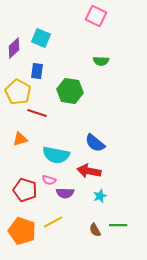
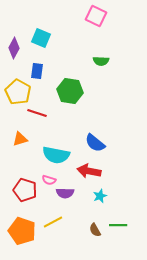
purple diamond: rotated 20 degrees counterclockwise
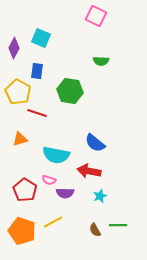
red pentagon: rotated 15 degrees clockwise
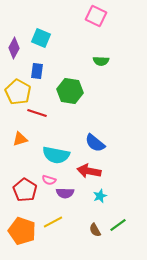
green line: rotated 36 degrees counterclockwise
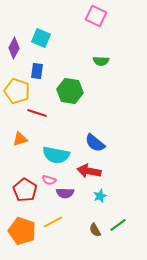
yellow pentagon: moved 1 px left, 1 px up; rotated 10 degrees counterclockwise
